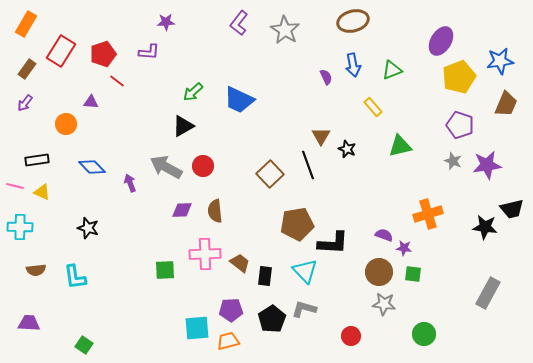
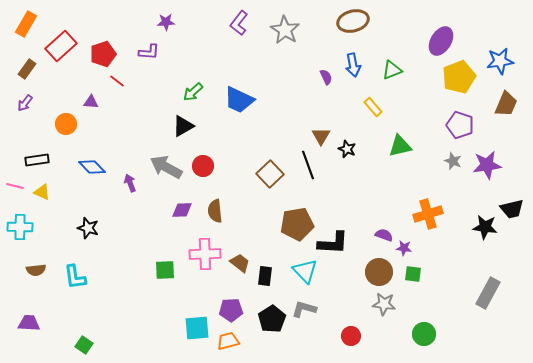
red rectangle at (61, 51): moved 5 px up; rotated 16 degrees clockwise
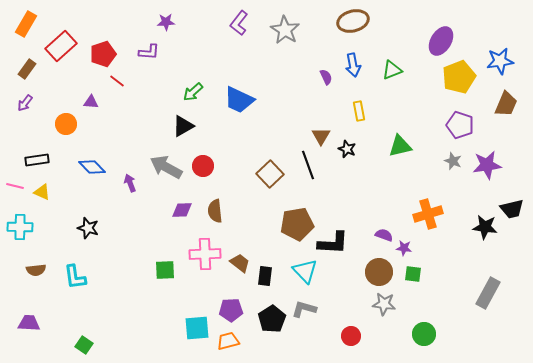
yellow rectangle at (373, 107): moved 14 px left, 4 px down; rotated 30 degrees clockwise
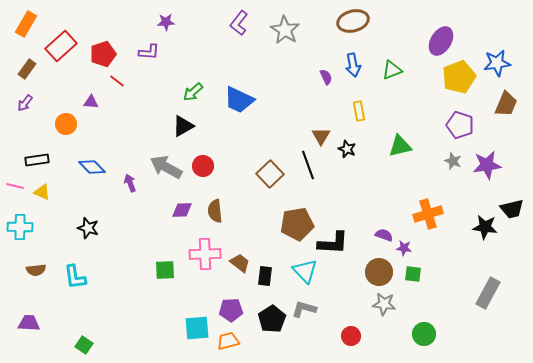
blue star at (500, 61): moved 3 px left, 2 px down
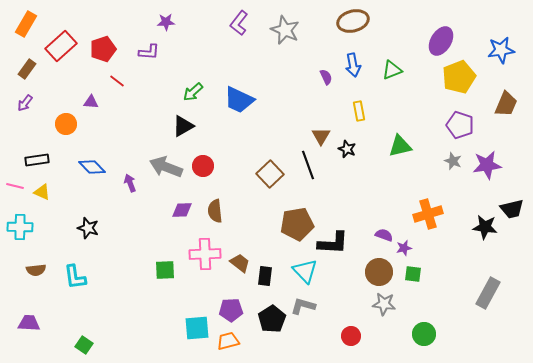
gray star at (285, 30): rotated 8 degrees counterclockwise
red pentagon at (103, 54): moved 5 px up
blue star at (497, 63): moved 4 px right, 13 px up
gray arrow at (166, 167): rotated 8 degrees counterclockwise
purple star at (404, 248): rotated 21 degrees counterclockwise
gray L-shape at (304, 309): moved 1 px left, 3 px up
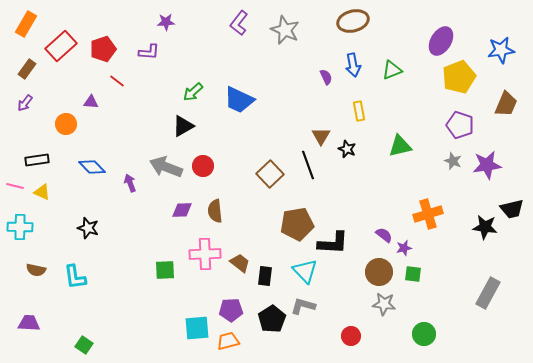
purple semicircle at (384, 235): rotated 18 degrees clockwise
brown semicircle at (36, 270): rotated 18 degrees clockwise
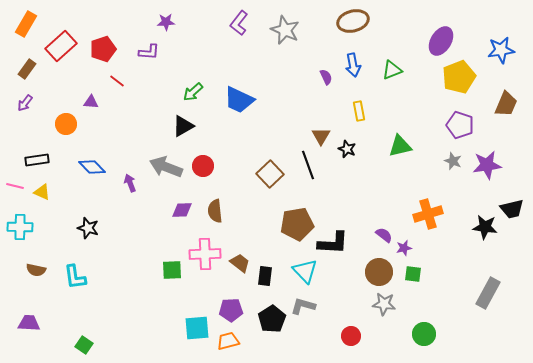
green square at (165, 270): moved 7 px right
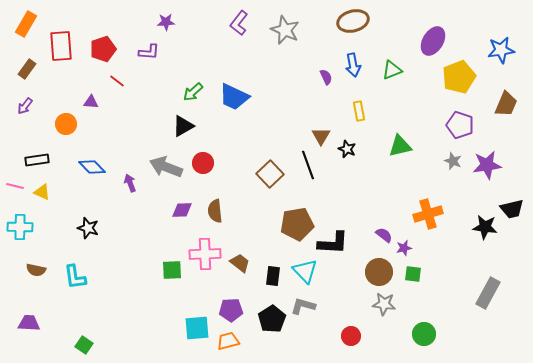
purple ellipse at (441, 41): moved 8 px left
red rectangle at (61, 46): rotated 52 degrees counterclockwise
blue trapezoid at (239, 100): moved 5 px left, 3 px up
purple arrow at (25, 103): moved 3 px down
red circle at (203, 166): moved 3 px up
black rectangle at (265, 276): moved 8 px right
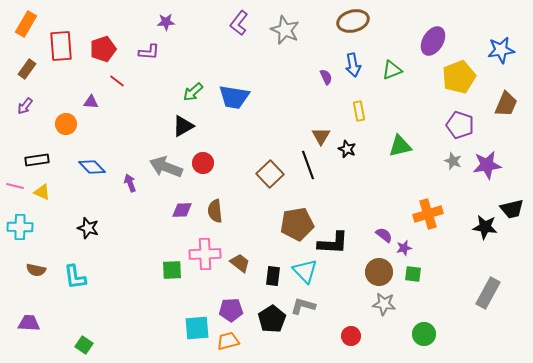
blue trapezoid at (234, 97): rotated 16 degrees counterclockwise
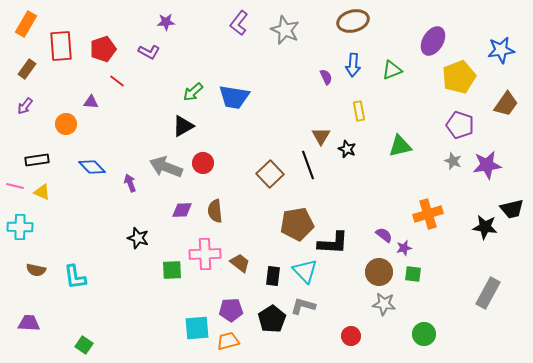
purple L-shape at (149, 52): rotated 25 degrees clockwise
blue arrow at (353, 65): rotated 15 degrees clockwise
brown trapezoid at (506, 104): rotated 12 degrees clockwise
black star at (88, 228): moved 50 px right, 10 px down
